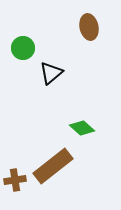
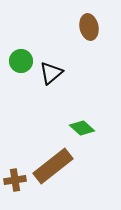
green circle: moved 2 px left, 13 px down
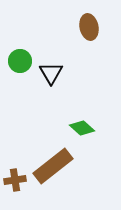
green circle: moved 1 px left
black triangle: rotated 20 degrees counterclockwise
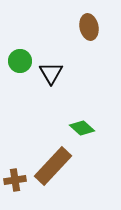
brown rectangle: rotated 9 degrees counterclockwise
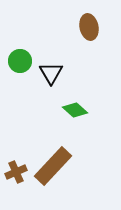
green diamond: moved 7 px left, 18 px up
brown cross: moved 1 px right, 8 px up; rotated 15 degrees counterclockwise
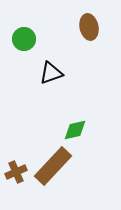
green circle: moved 4 px right, 22 px up
black triangle: rotated 40 degrees clockwise
green diamond: moved 20 px down; rotated 55 degrees counterclockwise
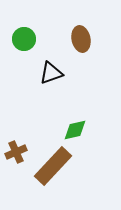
brown ellipse: moved 8 px left, 12 px down
brown cross: moved 20 px up
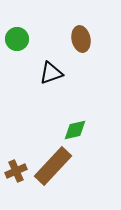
green circle: moved 7 px left
brown cross: moved 19 px down
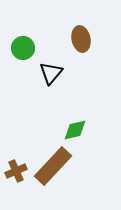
green circle: moved 6 px right, 9 px down
black triangle: rotated 30 degrees counterclockwise
